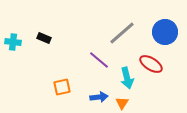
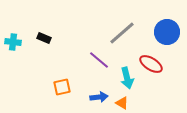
blue circle: moved 2 px right
orange triangle: rotated 32 degrees counterclockwise
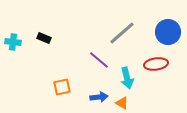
blue circle: moved 1 px right
red ellipse: moved 5 px right; rotated 40 degrees counterclockwise
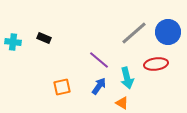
gray line: moved 12 px right
blue arrow: moved 11 px up; rotated 48 degrees counterclockwise
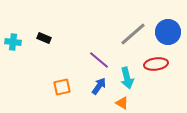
gray line: moved 1 px left, 1 px down
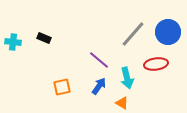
gray line: rotated 8 degrees counterclockwise
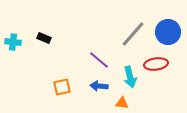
cyan arrow: moved 3 px right, 1 px up
blue arrow: rotated 120 degrees counterclockwise
orange triangle: rotated 24 degrees counterclockwise
